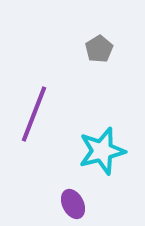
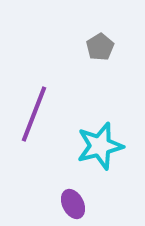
gray pentagon: moved 1 px right, 2 px up
cyan star: moved 2 px left, 5 px up
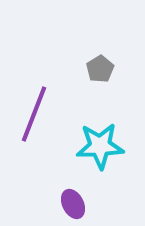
gray pentagon: moved 22 px down
cyan star: rotated 12 degrees clockwise
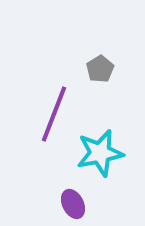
purple line: moved 20 px right
cyan star: moved 7 px down; rotated 9 degrees counterclockwise
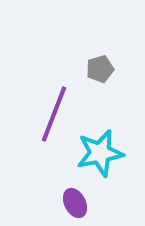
gray pentagon: rotated 16 degrees clockwise
purple ellipse: moved 2 px right, 1 px up
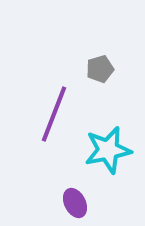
cyan star: moved 8 px right, 3 px up
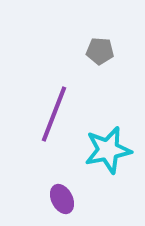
gray pentagon: moved 18 px up; rotated 20 degrees clockwise
purple ellipse: moved 13 px left, 4 px up
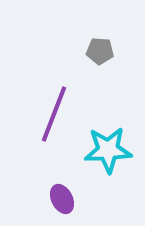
cyan star: rotated 9 degrees clockwise
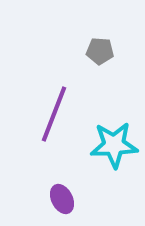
cyan star: moved 6 px right, 5 px up
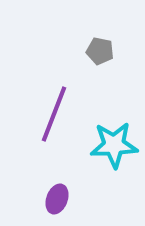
gray pentagon: rotated 8 degrees clockwise
purple ellipse: moved 5 px left; rotated 48 degrees clockwise
